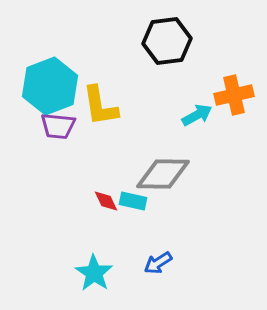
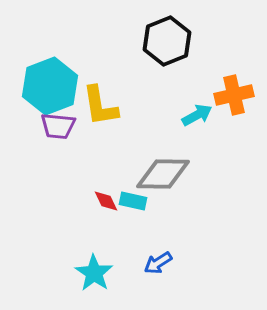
black hexagon: rotated 15 degrees counterclockwise
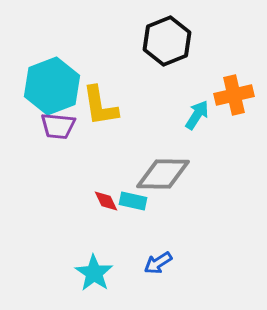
cyan hexagon: moved 2 px right
cyan arrow: rotated 28 degrees counterclockwise
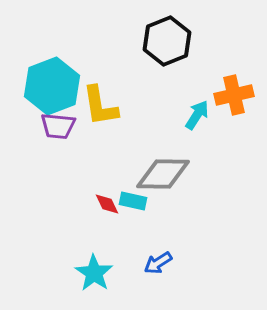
red diamond: moved 1 px right, 3 px down
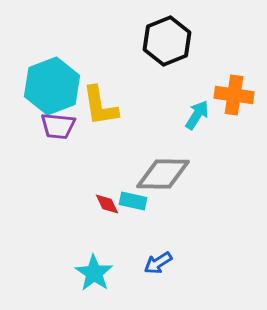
orange cross: rotated 21 degrees clockwise
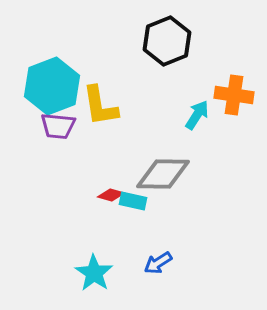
red diamond: moved 4 px right, 9 px up; rotated 48 degrees counterclockwise
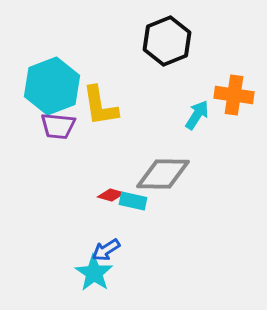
blue arrow: moved 52 px left, 13 px up
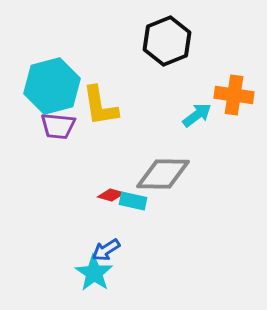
cyan hexagon: rotated 6 degrees clockwise
cyan arrow: rotated 20 degrees clockwise
